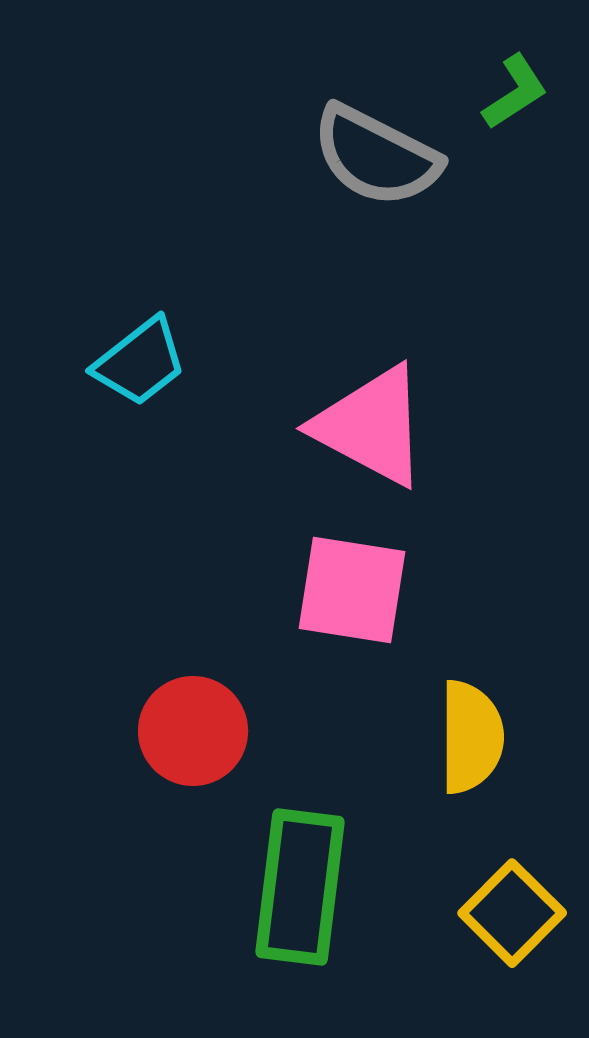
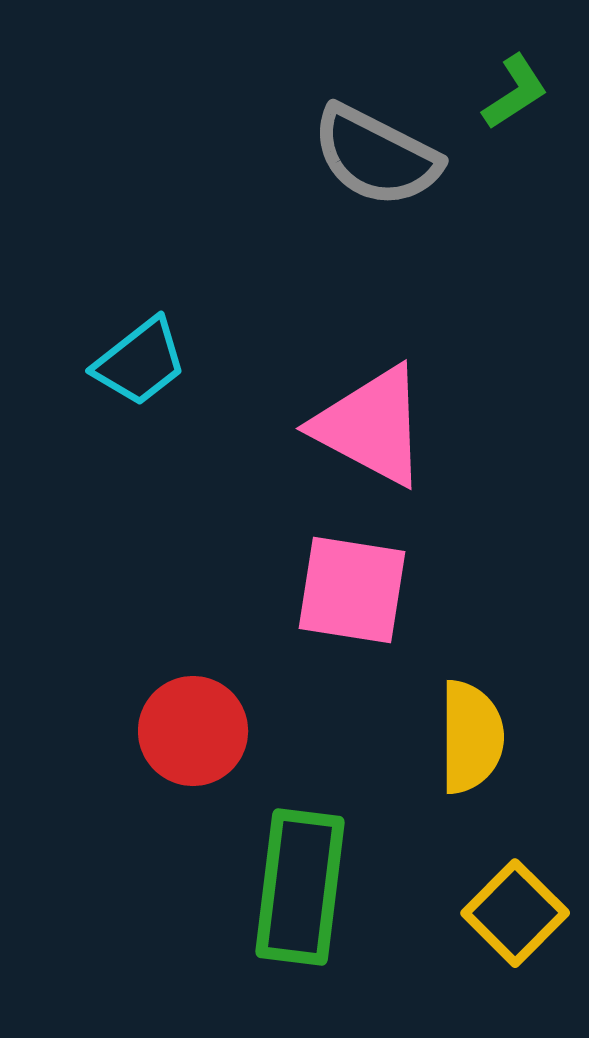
yellow square: moved 3 px right
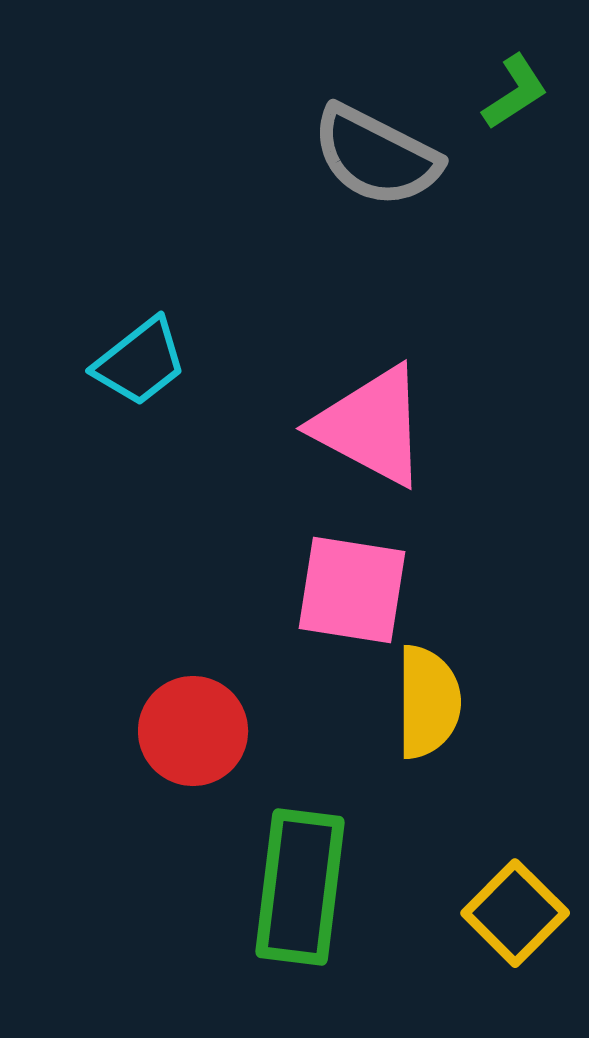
yellow semicircle: moved 43 px left, 35 px up
